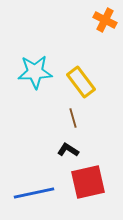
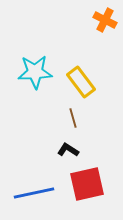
red square: moved 1 px left, 2 px down
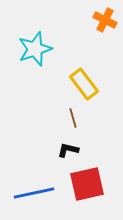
cyan star: moved 23 px up; rotated 16 degrees counterclockwise
yellow rectangle: moved 3 px right, 2 px down
black L-shape: rotated 20 degrees counterclockwise
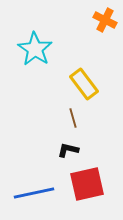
cyan star: rotated 20 degrees counterclockwise
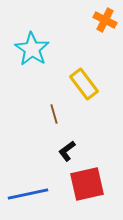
cyan star: moved 3 px left
brown line: moved 19 px left, 4 px up
black L-shape: moved 1 px left, 1 px down; rotated 50 degrees counterclockwise
blue line: moved 6 px left, 1 px down
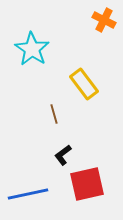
orange cross: moved 1 px left
black L-shape: moved 4 px left, 4 px down
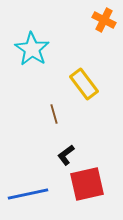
black L-shape: moved 3 px right
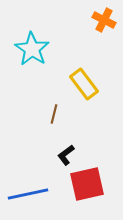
brown line: rotated 30 degrees clockwise
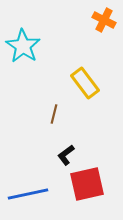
cyan star: moved 9 px left, 3 px up
yellow rectangle: moved 1 px right, 1 px up
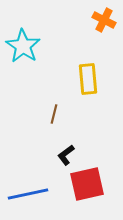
yellow rectangle: moved 3 px right, 4 px up; rotated 32 degrees clockwise
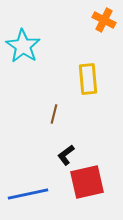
red square: moved 2 px up
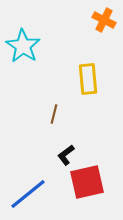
blue line: rotated 27 degrees counterclockwise
